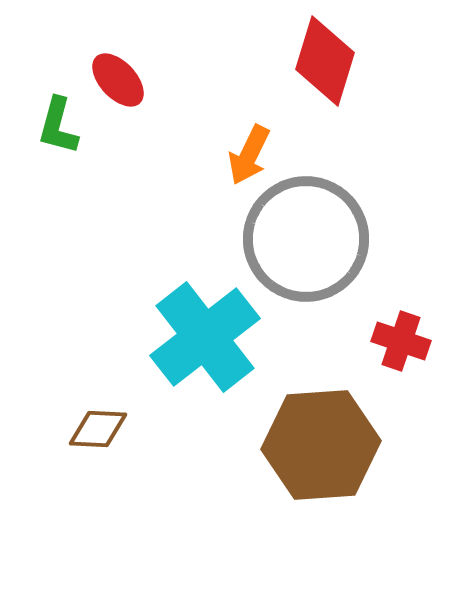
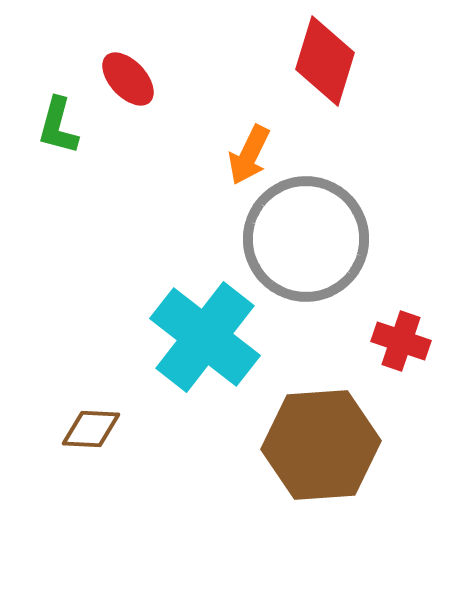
red ellipse: moved 10 px right, 1 px up
cyan cross: rotated 14 degrees counterclockwise
brown diamond: moved 7 px left
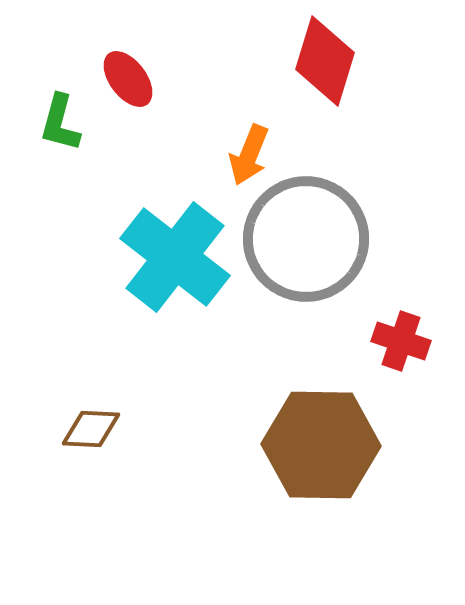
red ellipse: rotated 6 degrees clockwise
green L-shape: moved 2 px right, 3 px up
orange arrow: rotated 4 degrees counterclockwise
cyan cross: moved 30 px left, 80 px up
brown hexagon: rotated 5 degrees clockwise
